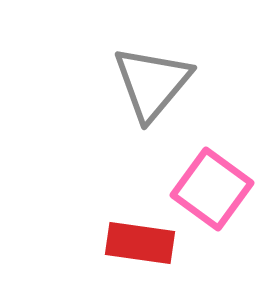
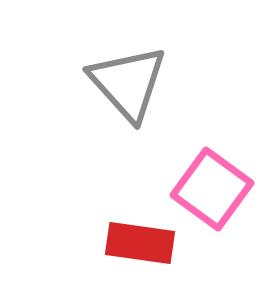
gray triangle: moved 24 px left; rotated 22 degrees counterclockwise
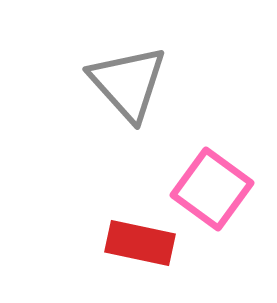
red rectangle: rotated 4 degrees clockwise
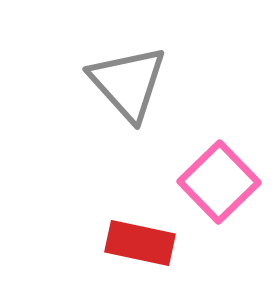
pink square: moved 7 px right, 7 px up; rotated 10 degrees clockwise
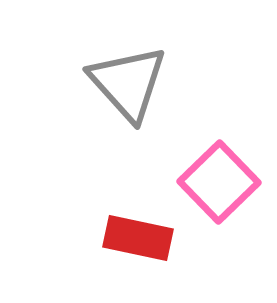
red rectangle: moved 2 px left, 5 px up
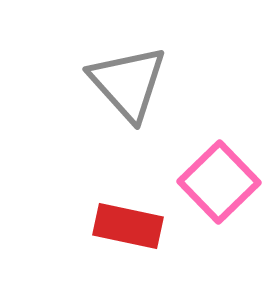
red rectangle: moved 10 px left, 12 px up
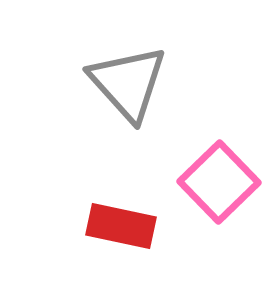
red rectangle: moved 7 px left
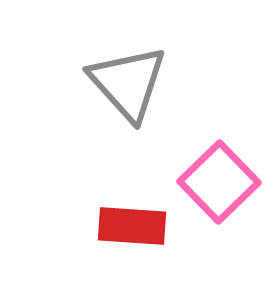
red rectangle: moved 11 px right; rotated 8 degrees counterclockwise
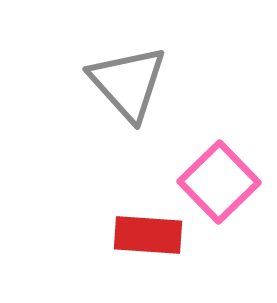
red rectangle: moved 16 px right, 9 px down
